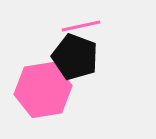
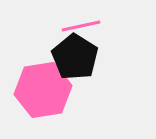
black pentagon: rotated 12 degrees clockwise
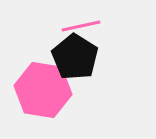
pink hexagon: rotated 18 degrees clockwise
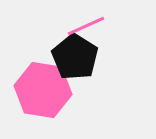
pink line: moved 5 px right; rotated 12 degrees counterclockwise
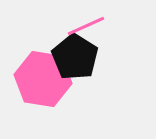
pink hexagon: moved 11 px up
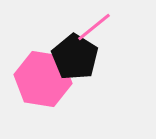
pink line: moved 8 px right, 1 px down; rotated 15 degrees counterclockwise
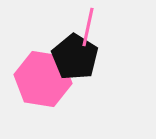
pink line: moved 6 px left; rotated 39 degrees counterclockwise
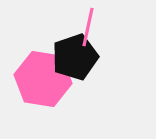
black pentagon: rotated 21 degrees clockwise
